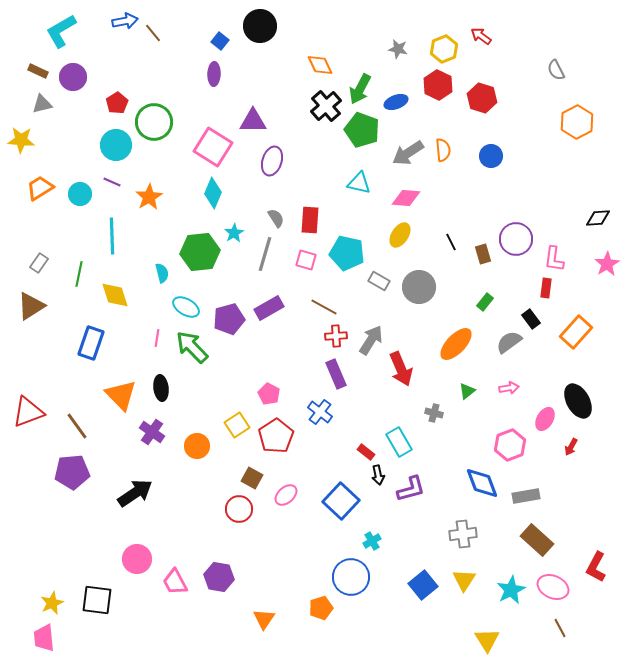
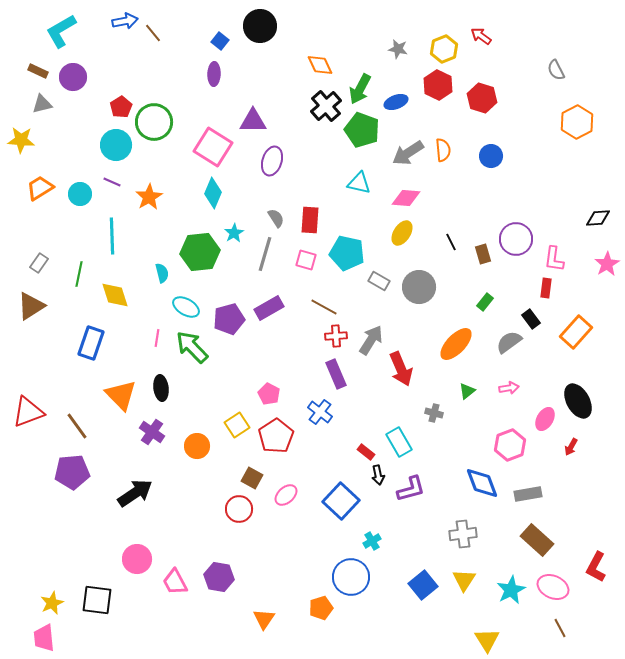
red pentagon at (117, 103): moved 4 px right, 4 px down
yellow ellipse at (400, 235): moved 2 px right, 2 px up
gray rectangle at (526, 496): moved 2 px right, 2 px up
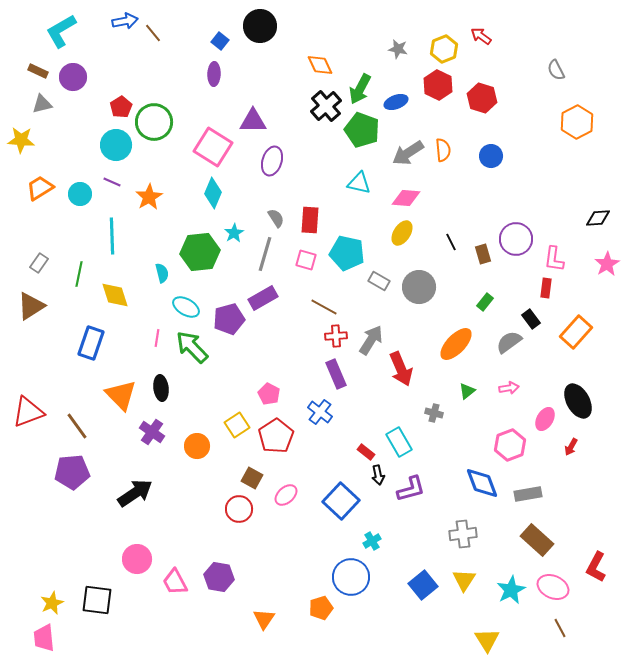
purple rectangle at (269, 308): moved 6 px left, 10 px up
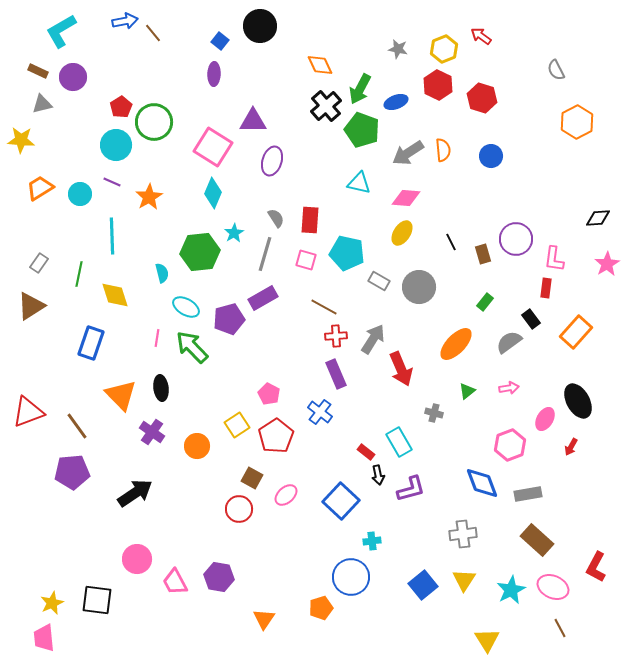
gray arrow at (371, 340): moved 2 px right, 1 px up
cyan cross at (372, 541): rotated 24 degrees clockwise
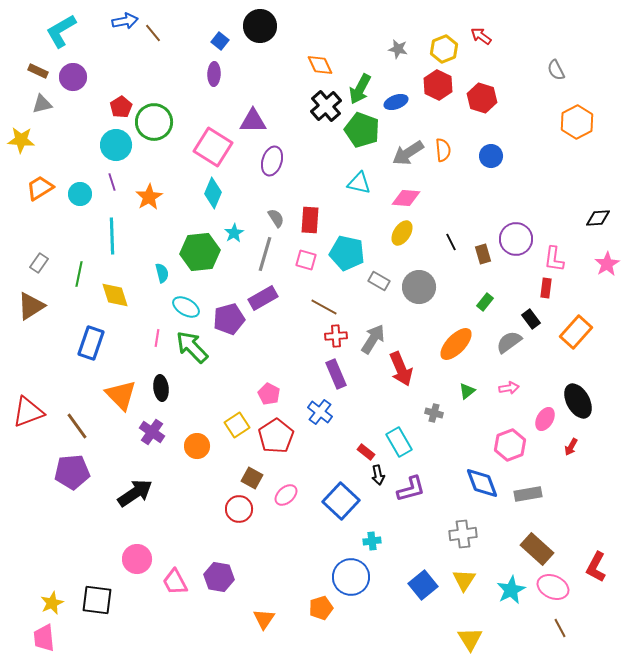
purple line at (112, 182): rotated 48 degrees clockwise
brown rectangle at (537, 540): moved 9 px down
yellow triangle at (487, 640): moved 17 px left, 1 px up
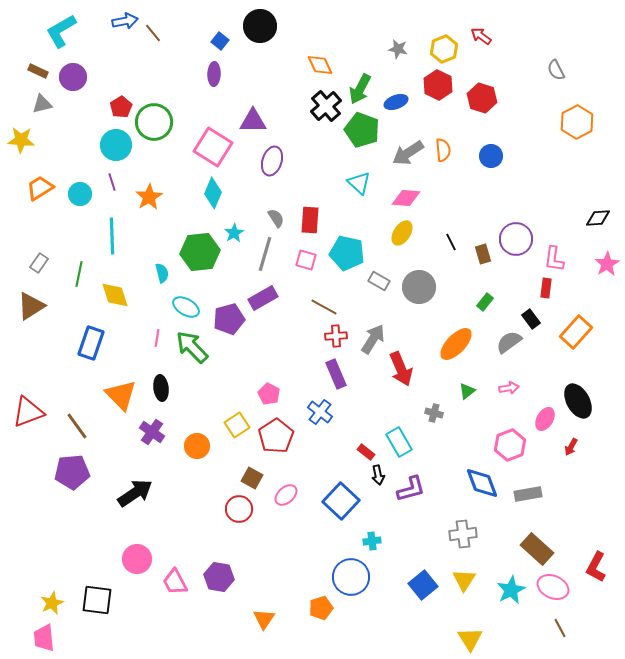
cyan triangle at (359, 183): rotated 30 degrees clockwise
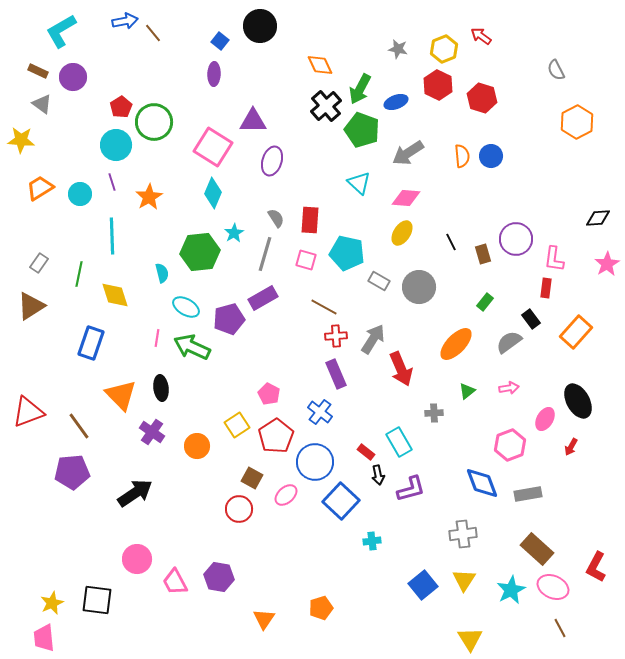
gray triangle at (42, 104): rotated 50 degrees clockwise
orange semicircle at (443, 150): moved 19 px right, 6 px down
green arrow at (192, 347): rotated 21 degrees counterclockwise
gray cross at (434, 413): rotated 18 degrees counterclockwise
brown line at (77, 426): moved 2 px right
blue circle at (351, 577): moved 36 px left, 115 px up
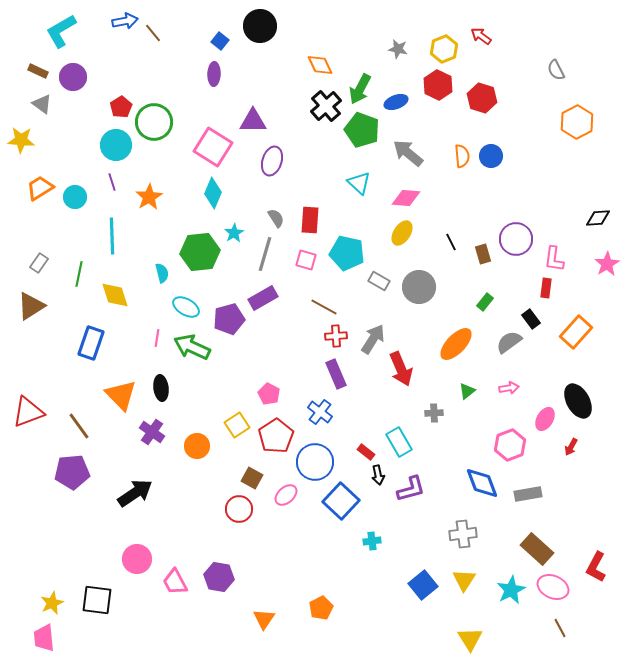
gray arrow at (408, 153): rotated 72 degrees clockwise
cyan circle at (80, 194): moved 5 px left, 3 px down
orange pentagon at (321, 608): rotated 10 degrees counterclockwise
